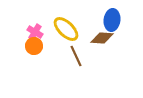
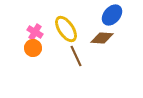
blue ellipse: moved 5 px up; rotated 35 degrees clockwise
yellow ellipse: rotated 12 degrees clockwise
orange circle: moved 1 px left, 2 px down
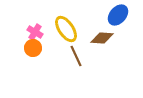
blue ellipse: moved 6 px right
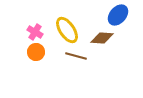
yellow ellipse: moved 1 px right, 1 px down
orange circle: moved 3 px right, 4 px down
brown line: rotated 50 degrees counterclockwise
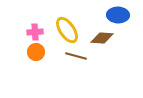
blue ellipse: rotated 50 degrees clockwise
pink cross: rotated 35 degrees counterclockwise
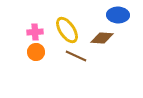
brown line: rotated 10 degrees clockwise
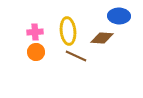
blue ellipse: moved 1 px right, 1 px down
yellow ellipse: moved 1 px right, 1 px down; rotated 28 degrees clockwise
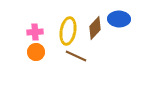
blue ellipse: moved 3 px down
yellow ellipse: rotated 16 degrees clockwise
brown diamond: moved 7 px left, 10 px up; rotated 50 degrees counterclockwise
